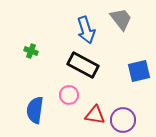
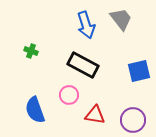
blue arrow: moved 5 px up
blue semicircle: rotated 28 degrees counterclockwise
purple circle: moved 10 px right
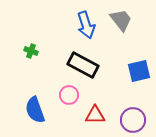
gray trapezoid: moved 1 px down
red triangle: rotated 10 degrees counterclockwise
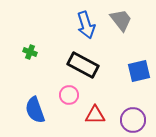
green cross: moved 1 px left, 1 px down
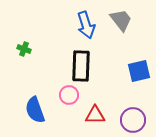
green cross: moved 6 px left, 3 px up
black rectangle: moved 2 px left, 1 px down; rotated 64 degrees clockwise
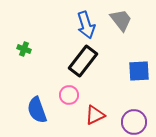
black rectangle: moved 2 px right, 5 px up; rotated 36 degrees clockwise
blue square: rotated 10 degrees clockwise
blue semicircle: moved 2 px right
red triangle: rotated 25 degrees counterclockwise
purple circle: moved 1 px right, 2 px down
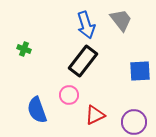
blue square: moved 1 px right
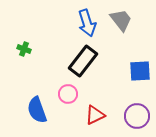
blue arrow: moved 1 px right, 2 px up
pink circle: moved 1 px left, 1 px up
purple circle: moved 3 px right, 6 px up
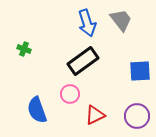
black rectangle: rotated 16 degrees clockwise
pink circle: moved 2 px right
